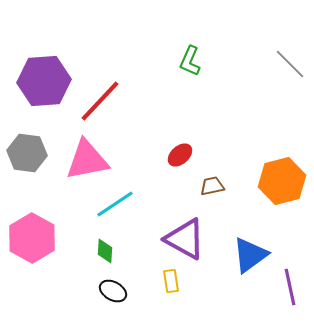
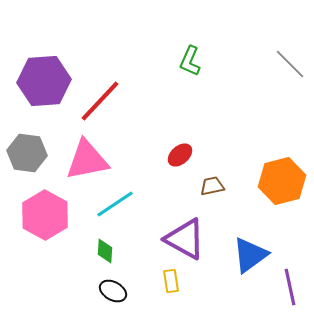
pink hexagon: moved 13 px right, 23 px up
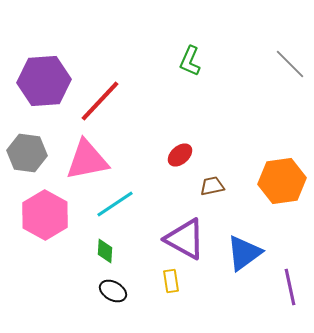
orange hexagon: rotated 6 degrees clockwise
blue triangle: moved 6 px left, 2 px up
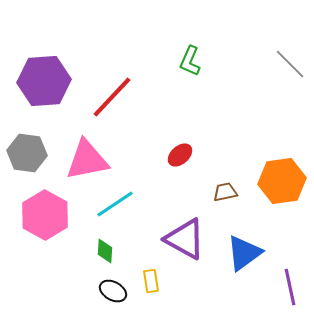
red line: moved 12 px right, 4 px up
brown trapezoid: moved 13 px right, 6 px down
yellow rectangle: moved 20 px left
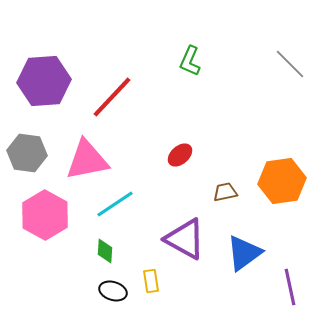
black ellipse: rotated 12 degrees counterclockwise
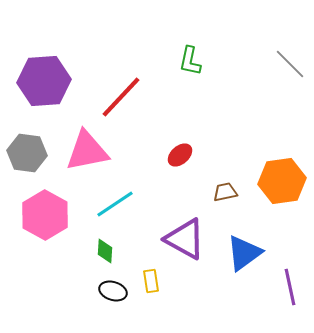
green L-shape: rotated 12 degrees counterclockwise
red line: moved 9 px right
pink triangle: moved 9 px up
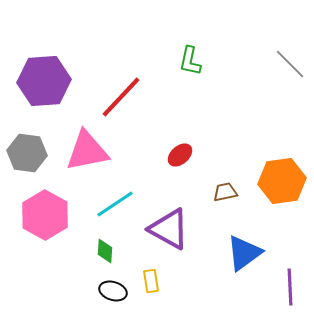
purple triangle: moved 16 px left, 10 px up
purple line: rotated 9 degrees clockwise
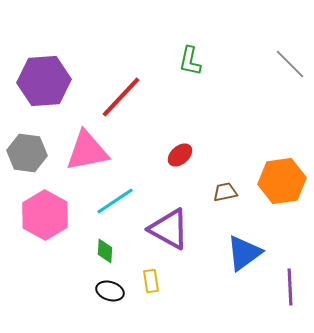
cyan line: moved 3 px up
black ellipse: moved 3 px left
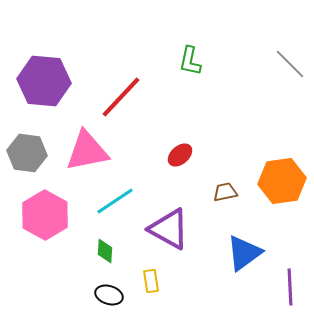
purple hexagon: rotated 9 degrees clockwise
black ellipse: moved 1 px left, 4 px down
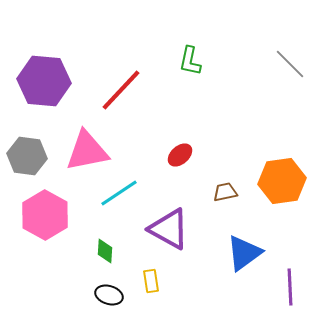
red line: moved 7 px up
gray hexagon: moved 3 px down
cyan line: moved 4 px right, 8 px up
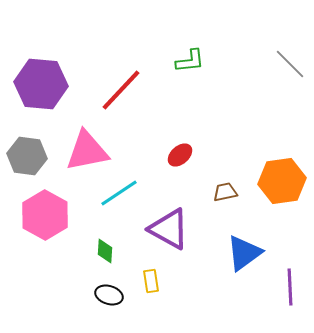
green L-shape: rotated 108 degrees counterclockwise
purple hexagon: moved 3 px left, 3 px down
